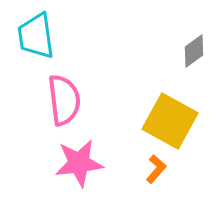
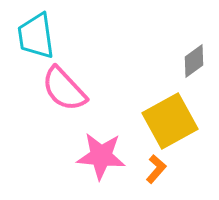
gray diamond: moved 10 px down
pink semicircle: moved 11 px up; rotated 144 degrees clockwise
yellow square: rotated 32 degrees clockwise
pink star: moved 22 px right, 7 px up; rotated 12 degrees clockwise
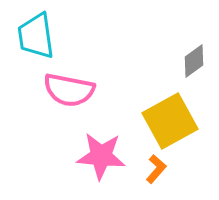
pink semicircle: moved 5 px right, 1 px down; rotated 36 degrees counterclockwise
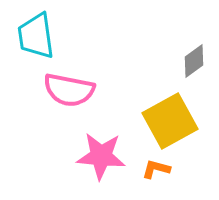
orange L-shape: rotated 116 degrees counterclockwise
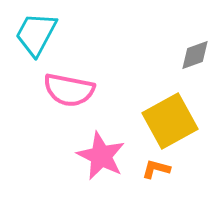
cyan trapezoid: moved 2 px up; rotated 36 degrees clockwise
gray diamond: moved 1 px right, 6 px up; rotated 16 degrees clockwise
pink star: rotated 21 degrees clockwise
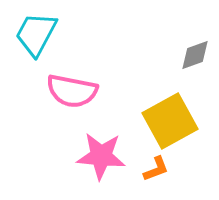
pink semicircle: moved 3 px right, 1 px down
pink star: rotated 21 degrees counterclockwise
orange L-shape: rotated 144 degrees clockwise
